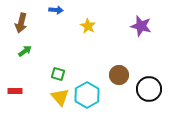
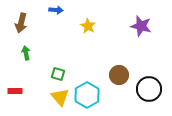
green arrow: moved 1 px right, 2 px down; rotated 64 degrees counterclockwise
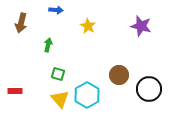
green arrow: moved 22 px right, 8 px up; rotated 24 degrees clockwise
yellow triangle: moved 2 px down
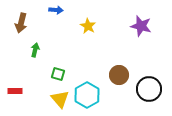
green arrow: moved 13 px left, 5 px down
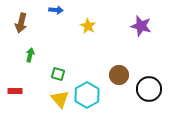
green arrow: moved 5 px left, 5 px down
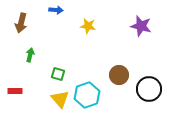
yellow star: rotated 21 degrees counterclockwise
cyan hexagon: rotated 10 degrees clockwise
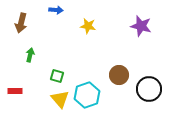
green square: moved 1 px left, 2 px down
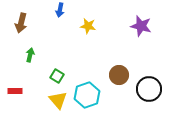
blue arrow: moved 4 px right; rotated 96 degrees clockwise
green square: rotated 16 degrees clockwise
yellow triangle: moved 2 px left, 1 px down
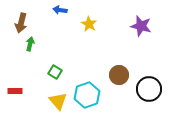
blue arrow: rotated 88 degrees clockwise
yellow star: moved 1 px right, 2 px up; rotated 21 degrees clockwise
green arrow: moved 11 px up
green square: moved 2 px left, 4 px up
yellow triangle: moved 1 px down
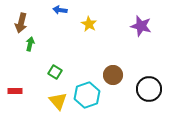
brown circle: moved 6 px left
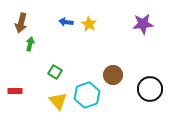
blue arrow: moved 6 px right, 12 px down
purple star: moved 2 px right, 2 px up; rotated 20 degrees counterclockwise
black circle: moved 1 px right
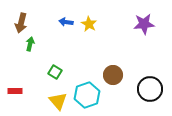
purple star: moved 1 px right
